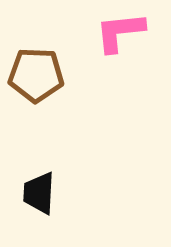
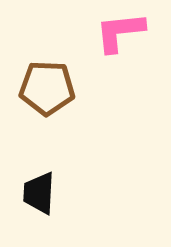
brown pentagon: moved 11 px right, 13 px down
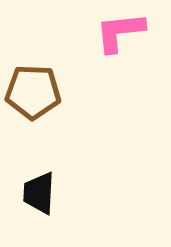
brown pentagon: moved 14 px left, 4 px down
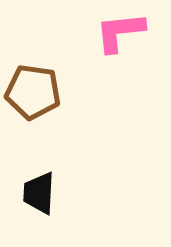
brown pentagon: rotated 6 degrees clockwise
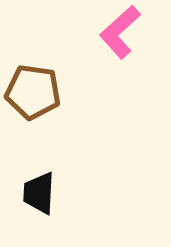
pink L-shape: rotated 36 degrees counterclockwise
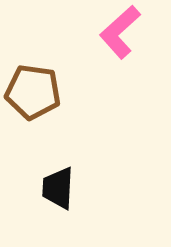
black trapezoid: moved 19 px right, 5 px up
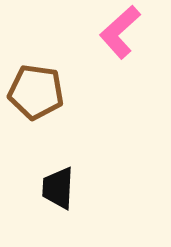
brown pentagon: moved 3 px right
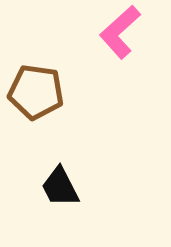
black trapezoid: moved 2 px right, 1 px up; rotated 30 degrees counterclockwise
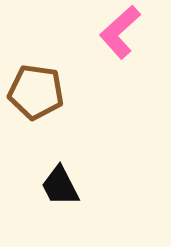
black trapezoid: moved 1 px up
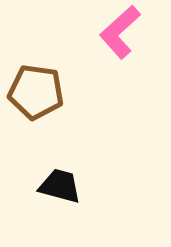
black trapezoid: rotated 132 degrees clockwise
